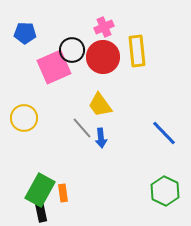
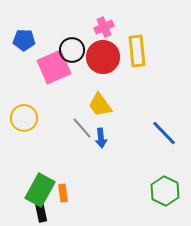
blue pentagon: moved 1 px left, 7 px down
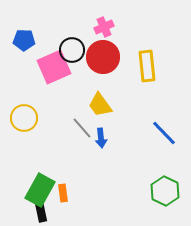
yellow rectangle: moved 10 px right, 15 px down
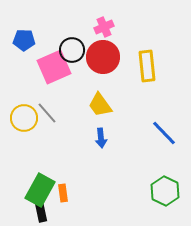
gray line: moved 35 px left, 15 px up
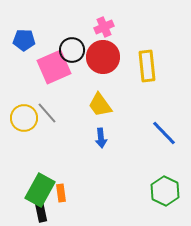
orange rectangle: moved 2 px left
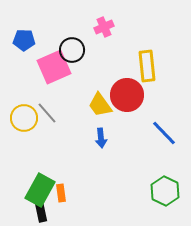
red circle: moved 24 px right, 38 px down
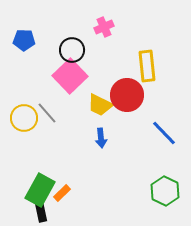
pink square: moved 16 px right, 9 px down; rotated 20 degrees counterclockwise
yellow trapezoid: rotated 28 degrees counterclockwise
orange rectangle: moved 1 px right; rotated 54 degrees clockwise
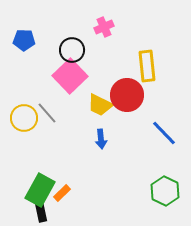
blue arrow: moved 1 px down
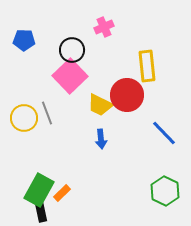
gray line: rotated 20 degrees clockwise
green rectangle: moved 1 px left
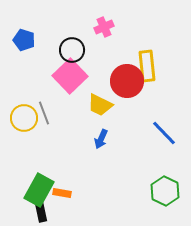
blue pentagon: rotated 15 degrees clockwise
red circle: moved 14 px up
gray line: moved 3 px left
blue arrow: rotated 30 degrees clockwise
orange rectangle: rotated 54 degrees clockwise
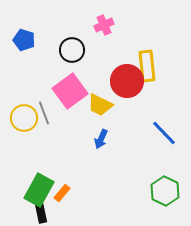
pink cross: moved 2 px up
pink square: moved 15 px down; rotated 8 degrees clockwise
orange rectangle: rotated 60 degrees counterclockwise
black rectangle: moved 1 px down
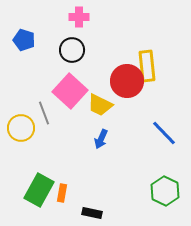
pink cross: moved 25 px left, 8 px up; rotated 24 degrees clockwise
pink square: rotated 12 degrees counterclockwise
yellow circle: moved 3 px left, 10 px down
orange rectangle: rotated 30 degrees counterclockwise
black rectangle: moved 51 px right; rotated 66 degrees counterclockwise
